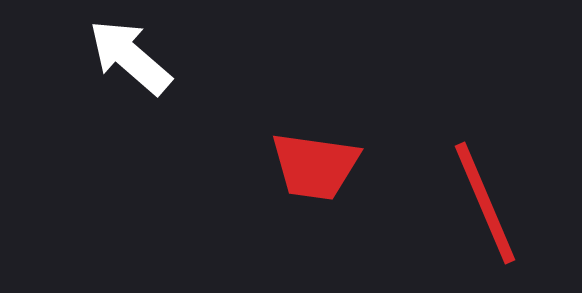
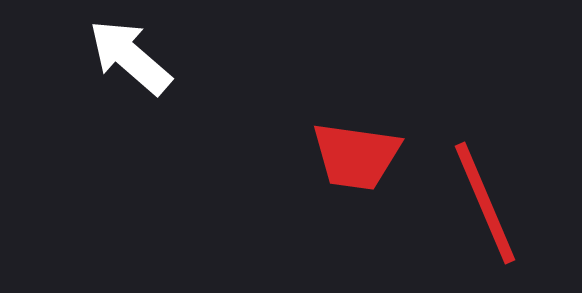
red trapezoid: moved 41 px right, 10 px up
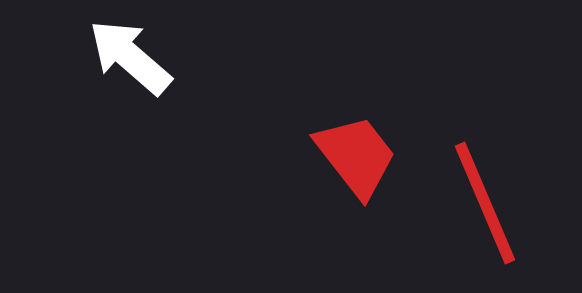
red trapezoid: rotated 136 degrees counterclockwise
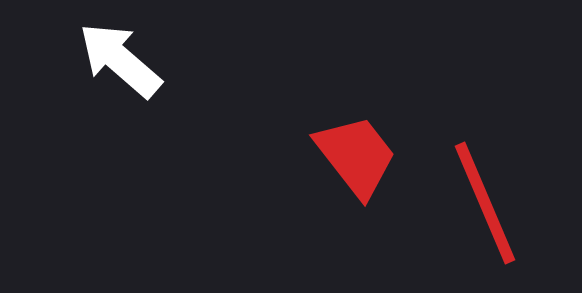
white arrow: moved 10 px left, 3 px down
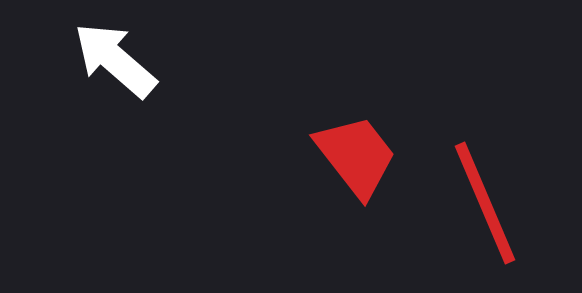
white arrow: moved 5 px left
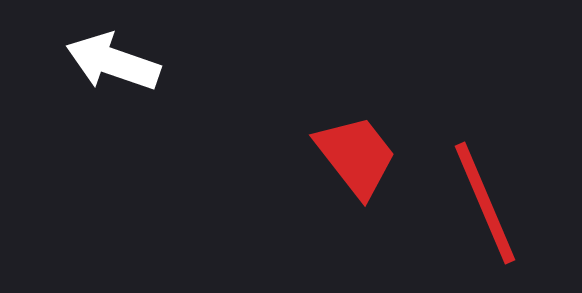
white arrow: moved 2 px left, 2 px down; rotated 22 degrees counterclockwise
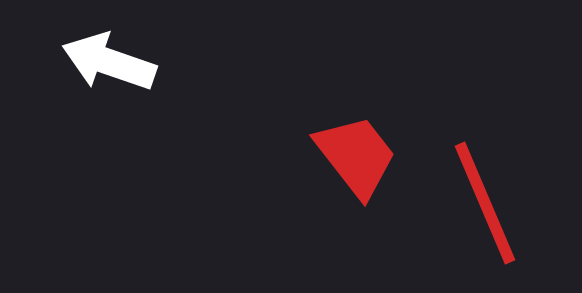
white arrow: moved 4 px left
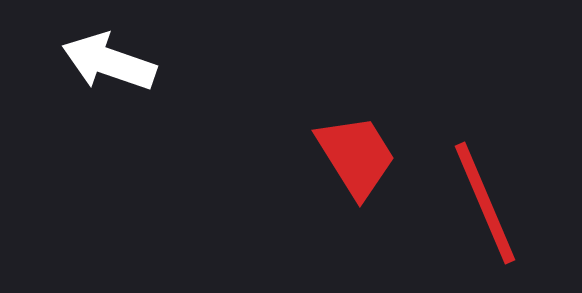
red trapezoid: rotated 6 degrees clockwise
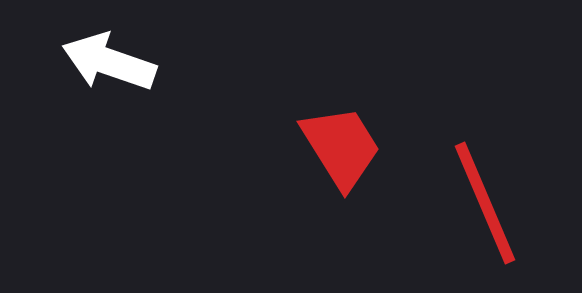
red trapezoid: moved 15 px left, 9 px up
